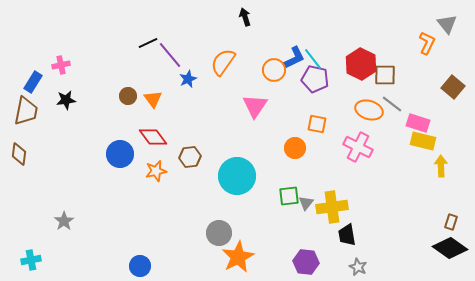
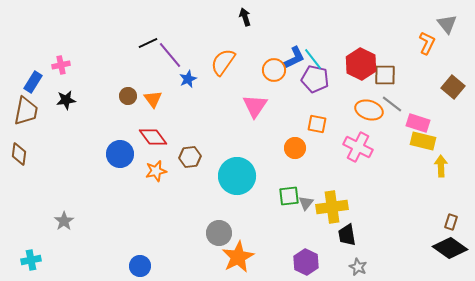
purple hexagon at (306, 262): rotated 20 degrees clockwise
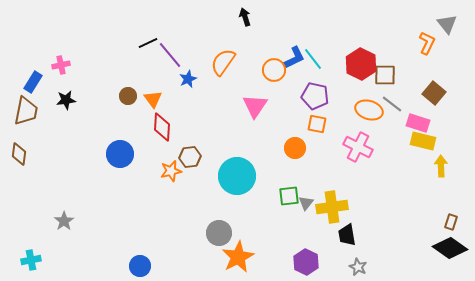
purple pentagon at (315, 79): moved 17 px down
brown square at (453, 87): moved 19 px left, 6 px down
red diamond at (153, 137): moved 9 px right, 10 px up; rotated 40 degrees clockwise
orange star at (156, 171): moved 15 px right
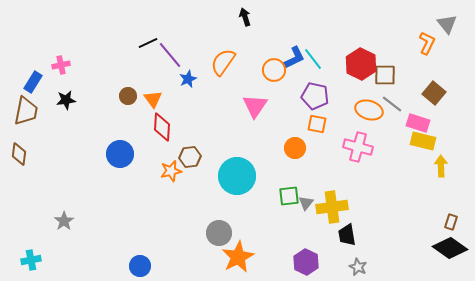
pink cross at (358, 147): rotated 12 degrees counterclockwise
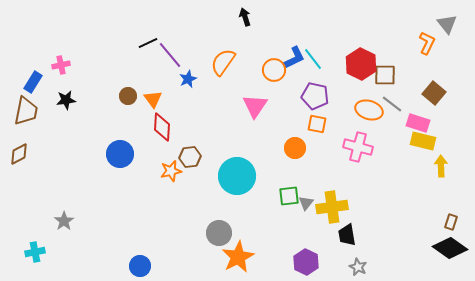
brown diamond at (19, 154): rotated 55 degrees clockwise
cyan cross at (31, 260): moved 4 px right, 8 px up
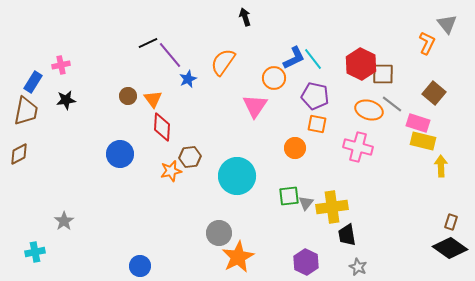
orange circle at (274, 70): moved 8 px down
brown square at (385, 75): moved 2 px left, 1 px up
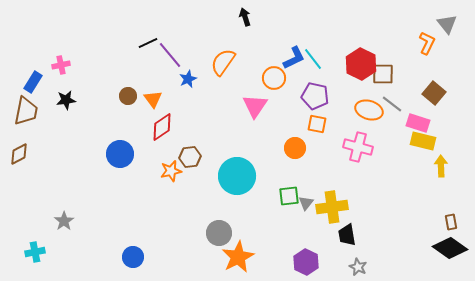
red diamond at (162, 127): rotated 52 degrees clockwise
brown rectangle at (451, 222): rotated 28 degrees counterclockwise
blue circle at (140, 266): moved 7 px left, 9 px up
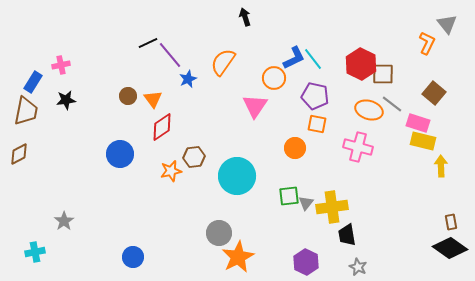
brown hexagon at (190, 157): moved 4 px right
